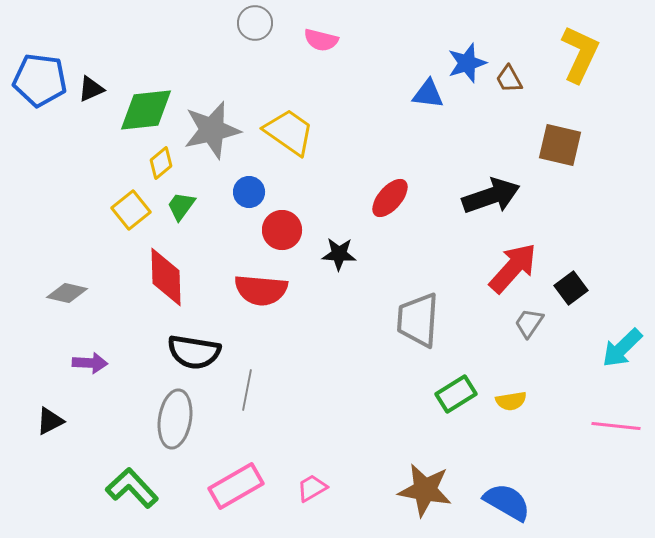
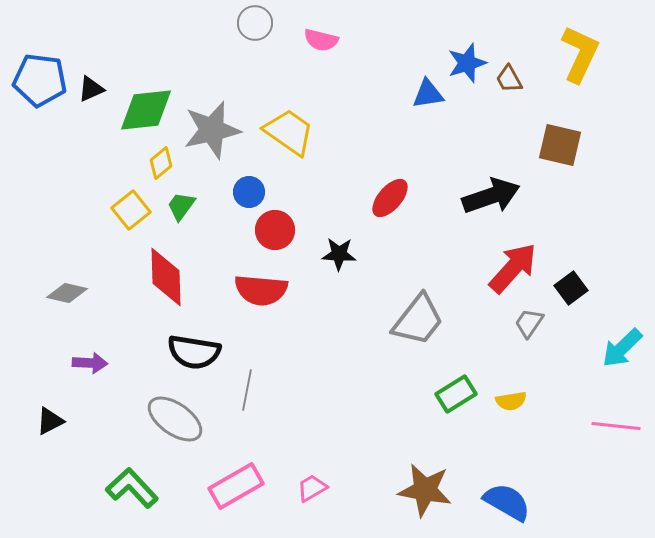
blue triangle at (428, 94): rotated 16 degrees counterclockwise
red circle at (282, 230): moved 7 px left
gray trapezoid at (418, 320): rotated 146 degrees counterclockwise
gray ellipse at (175, 419): rotated 64 degrees counterclockwise
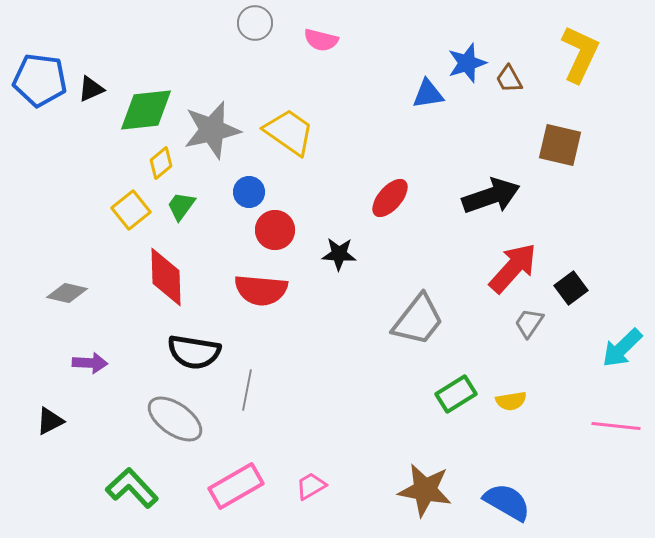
pink trapezoid at (312, 488): moved 1 px left, 2 px up
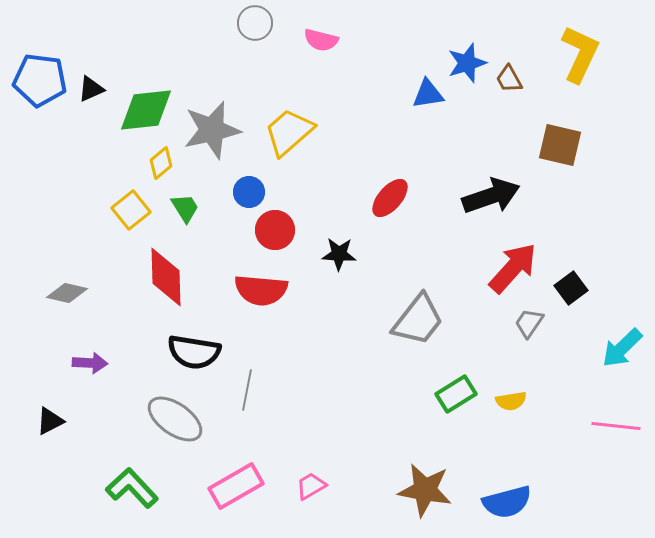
yellow trapezoid at (289, 132): rotated 76 degrees counterclockwise
green trapezoid at (181, 206): moved 4 px right, 2 px down; rotated 112 degrees clockwise
blue semicircle at (507, 502): rotated 135 degrees clockwise
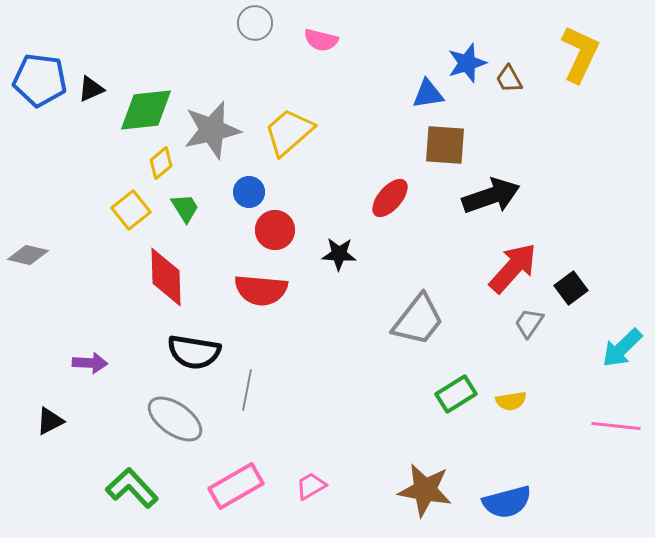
brown square at (560, 145): moved 115 px left; rotated 9 degrees counterclockwise
gray diamond at (67, 293): moved 39 px left, 38 px up
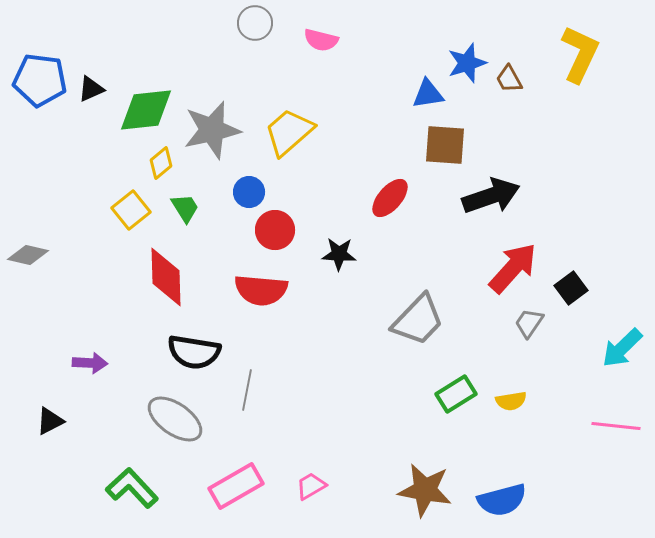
gray trapezoid at (418, 320): rotated 6 degrees clockwise
blue semicircle at (507, 502): moved 5 px left, 2 px up
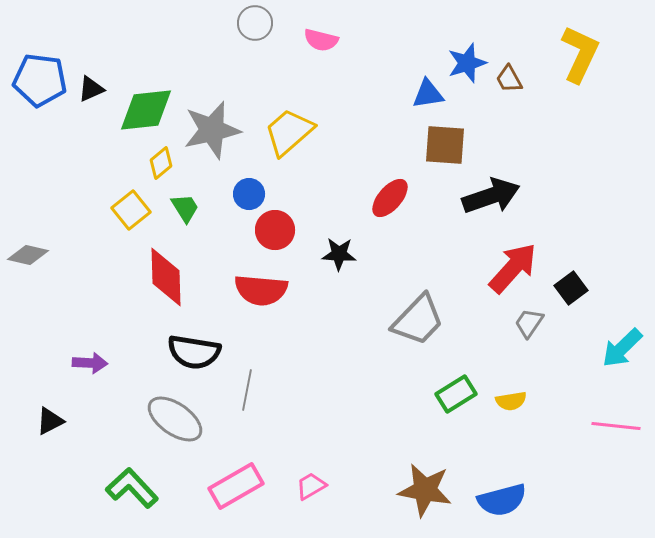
blue circle at (249, 192): moved 2 px down
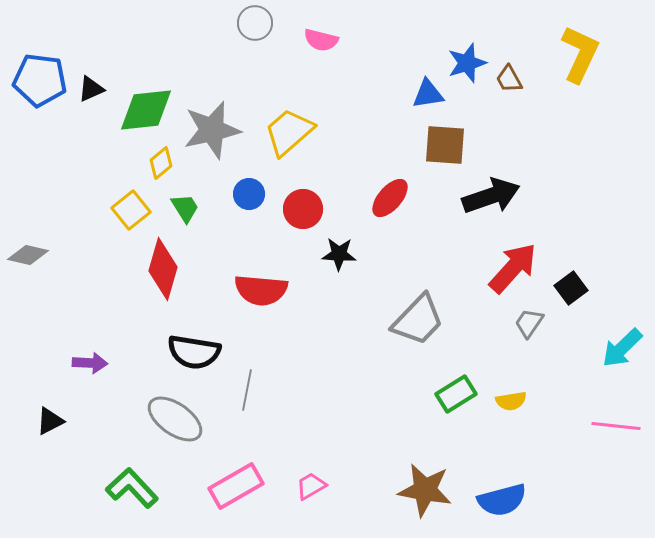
red circle at (275, 230): moved 28 px right, 21 px up
red diamond at (166, 277): moved 3 px left, 8 px up; rotated 18 degrees clockwise
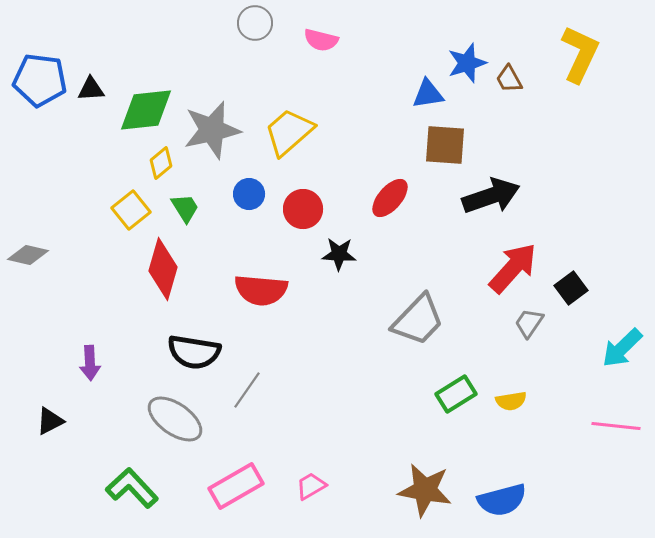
black triangle at (91, 89): rotated 20 degrees clockwise
purple arrow at (90, 363): rotated 84 degrees clockwise
gray line at (247, 390): rotated 24 degrees clockwise
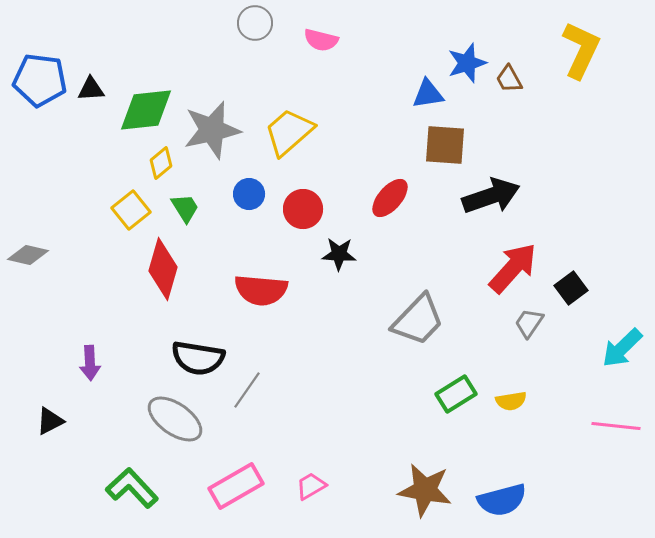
yellow L-shape at (580, 54): moved 1 px right, 4 px up
black semicircle at (194, 352): moved 4 px right, 6 px down
